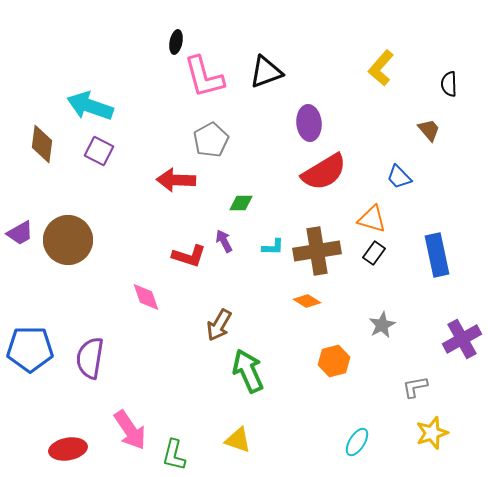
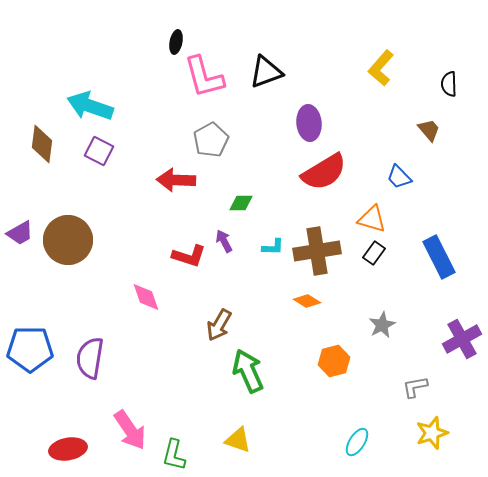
blue rectangle: moved 2 px right, 2 px down; rotated 15 degrees counterclockwise
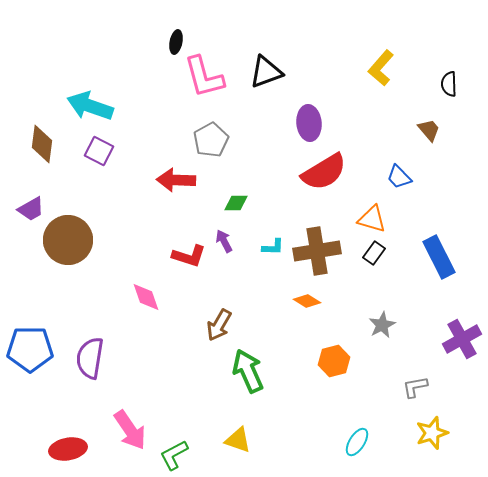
green diamond: moved 5 px left
purple trapezoid: moved 11 px right, 24 px up
green L-shape: rotated 48 degrees clockwise
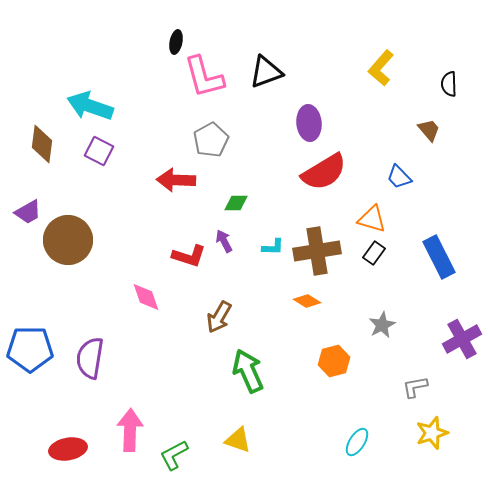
purple trapezoid: moved 3 px left, 3 px down
brown arrow: moved 8 px up
pink arrow: rotated 144 degrees counterclockwise
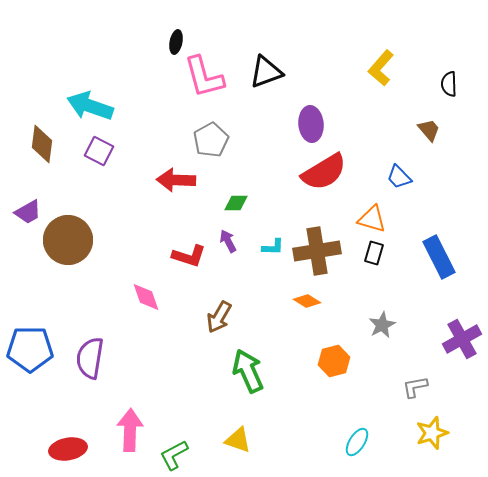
purple ellipse: moved 2 px right, 1 px down
purple arrow: moved 4 px right
black rectangle: rotated 20 degrees counterclockwise
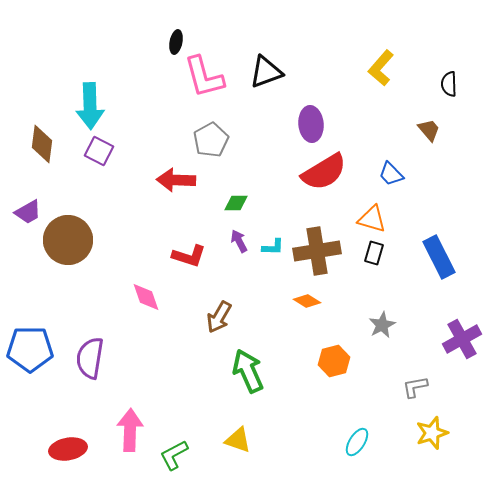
cyan arrow: rotated 111 degrees counterclockwise
blue trapezoid: moved 8 px left, 3 px up
purple arrow: moved 11 px right
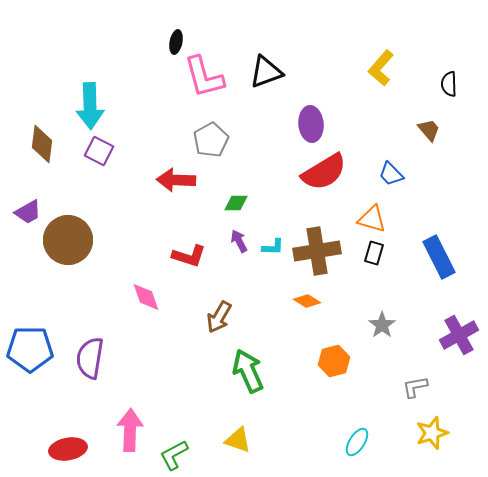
gray star: rotated 8 degrees counterclockwise
purple cross: moved 3 px left, 4 px up
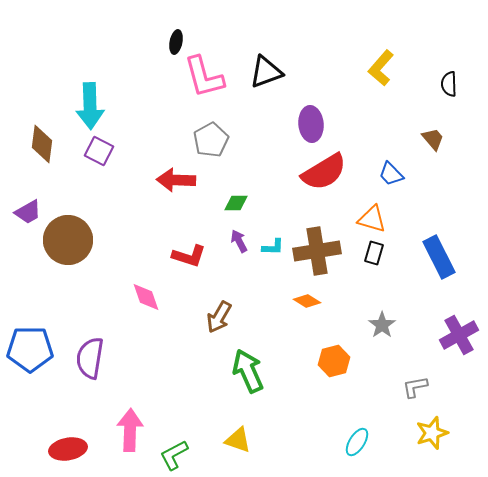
brown trapezoid: moved 4 px right, 9 px down
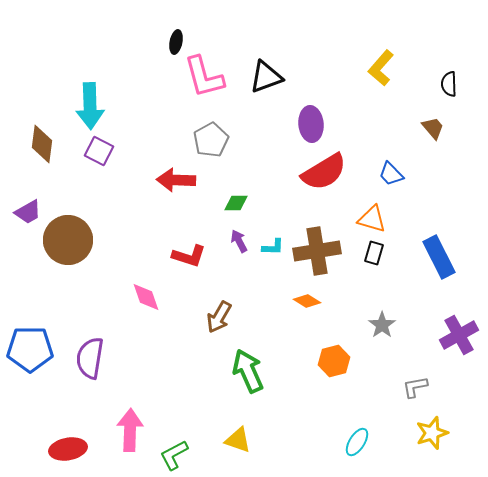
black triangle: moved 5 px down
brown trapezoid: moved 11 px up
